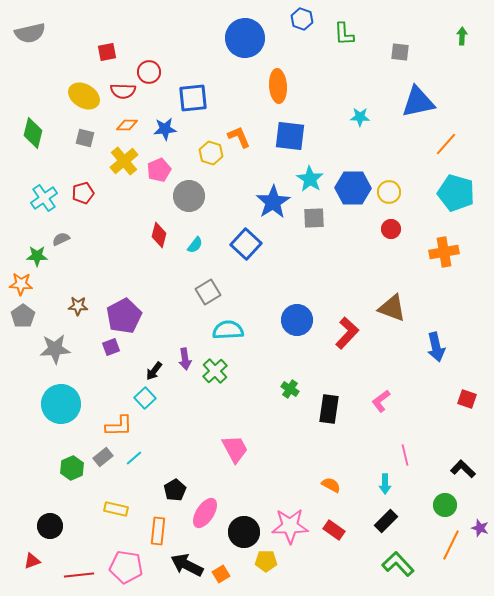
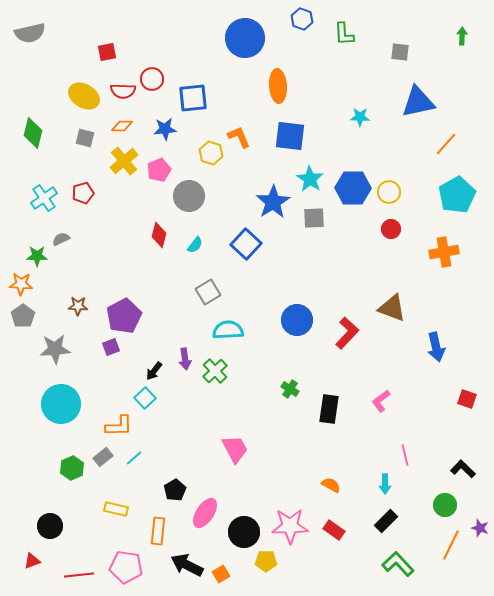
red circle at (149, 72): moved 3 px right, 7 px down
orange diamond at (127, 125): moved 5 px left, 1 px down
cyan pentagon at (456, 193): moved 1 px right, 2 px down; rotated 27 degrees clockwise
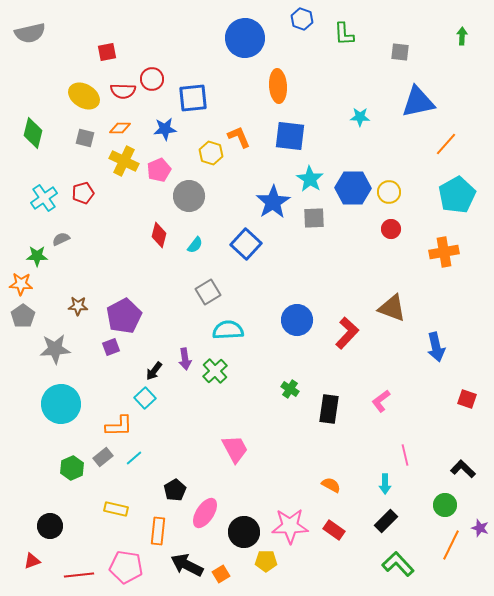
orange diamond at (122, 126): moved 2 px left, 2 px down
yellow cross at (124, 161): rotated 24 degrees counterclockwise
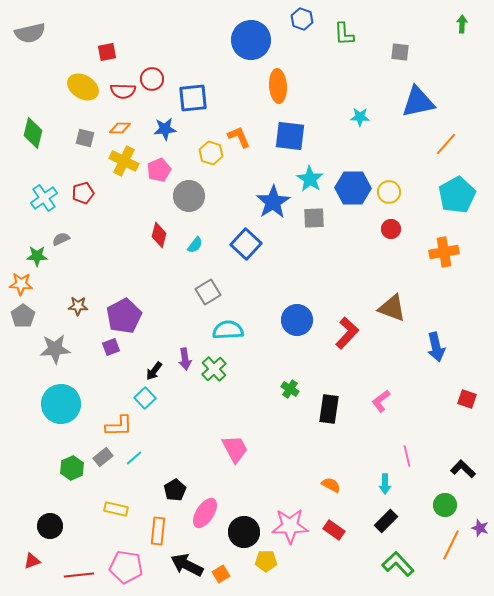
green arrow at (462, 36): moved 12 px up
blue circle at (245, 38): moved 6 px right, 2 px down
yellow ellipse at (84, 96): moved 1 px left, 9 px up
green cross at (215, 371): moved 1 px left, 2 px up
pink line at (405, 455): moved 2 px right, 1 px down
